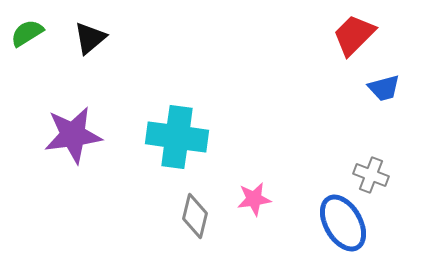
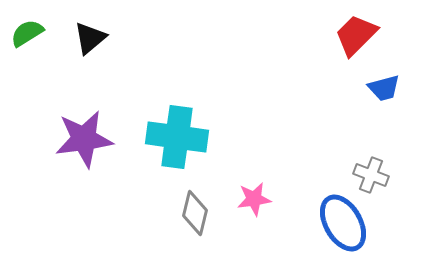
red trapezoid: moved 2 px right
purple star: moved 11 px right, 4 px down
gray diamond: moved 3 px up
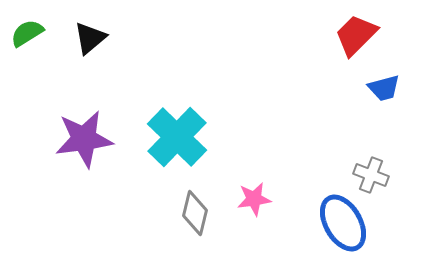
cyan cross: rotated 36 degrees clockwise
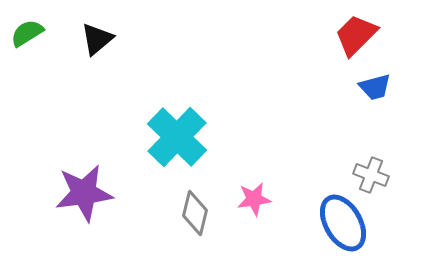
black triangle: moved 7 px right, 1 px down
blue trapezoid: moved 9 px left, 1 px up
purple star: moved 54 px down
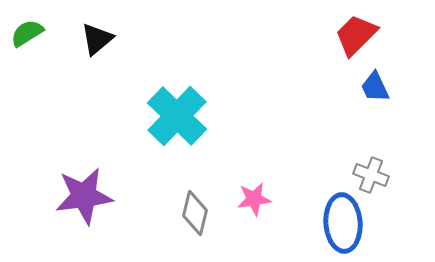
blue trapezoid: rotated 80 degrees clockwise
cyan cross: moved 21 px up
purple star: moved 3 px down
blue ellipse: rotated 26 degrees clockwise
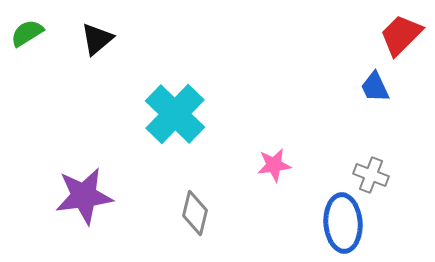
red trapezoid: moved 45 px right
cyan cross: moved 2 px left, 2 px up
pink star: moved 20 px right, 34 px up
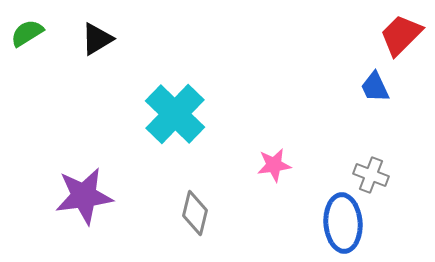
black triangle: rotated 9 degrees clockwise
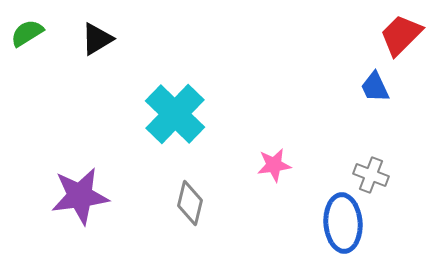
purple star: moved 4 px left
gray diamond: moved 5 px left, 10 px up
